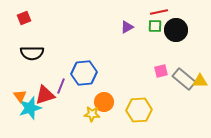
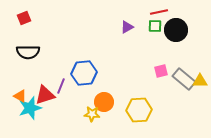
black semicircle: moved 4 px left, 1 px up
orange triangle: rotated 24 degrees counterclockwise
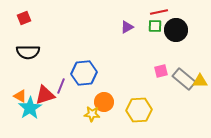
cyan star: rotated 15 degrees counterclockwise
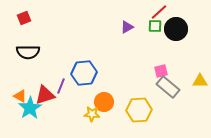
red line: rotated 30 degrees counterclockwise
black circle: moved 1 px up
gray rectangle: moved 16 px left, 8 px down
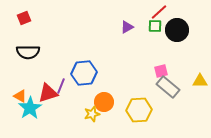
black circle: moved 1 px right, 1 px down
red triangle: moved 3 px right, 2 px up
yellow star: rotated 21 degrees counterclockwise
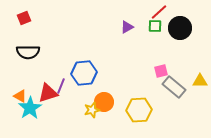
black circle: moved 3 px right, 2 px up
gray rectangle: moved 6 px right
yellow star: moved 4 px up
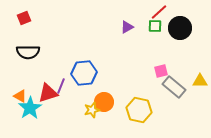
yellow hexagon: rotated 15 degrees clockwise
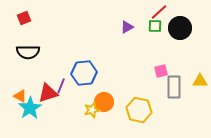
gray rectangle: rotated 50 degrees clockwise
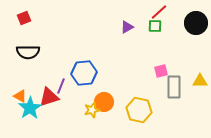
black circle: moved 16 px right, 5 px up
red triangle: moved 1 px right, 4 px down
